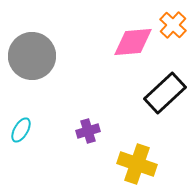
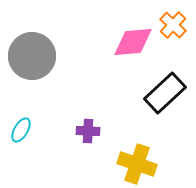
purple cross: rotated 20 degrees clockwise
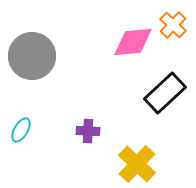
yellow cross: rotated 24 degrees clockwise
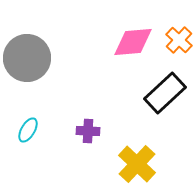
orange cross: moved 6 px right, 15 px down
gray circle: moved 5 px left, 2 px down
cyan ellipse: moved 7 px right
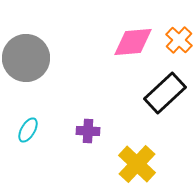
gray circle: moved 1 px left
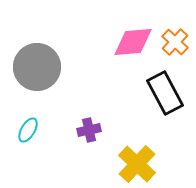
orange cross: moved 4 px left, 2 px down
gray circle: moved 11 px right, 9 px down
black rectangle: rotated 75 degrees counterclockwise
purple cross: moved 1 px right, 1 px up; rotated 15 degrees counterclockwise
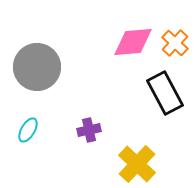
orange cross: moved 1 px down
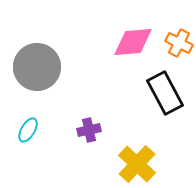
orange cross: moved 4 px right; rotated 16 degrees counterclockwise
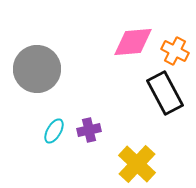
orange cross: moved 4 px left, 8 px down
gray circle: moved 2 px down
cyan ellipse: moved 26 px right, 1 px down
